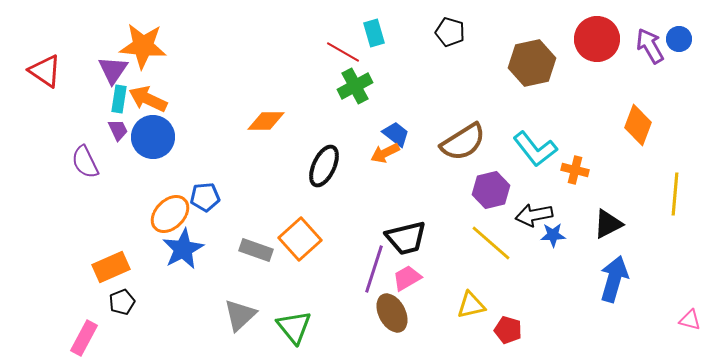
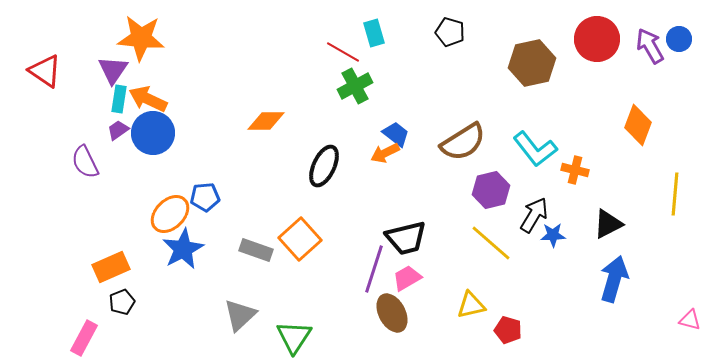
orange star at (143, 46): moved 2 px left, 8 px up
purple trapezoid at (118, 130): rotated 100 degrees counterclockwise
blue circle at (153, 137): moved 4 px up
black arrow at (534, 215): rotated 132 degrees clockwise
green triangle at (294, 327): moved 10 px down; rotated 12 degrees clockwise
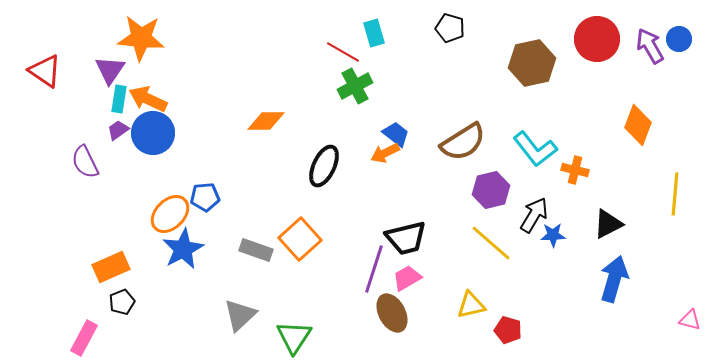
black pentagon at (450, 32): moved 4 px up
purple triangle at (113, 70): moved 3 px left
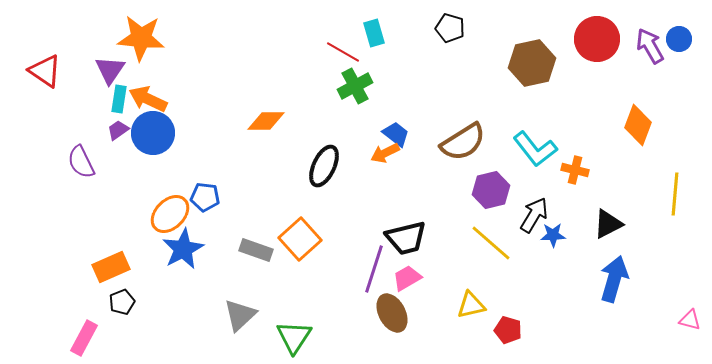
purple semicircle at (85, 162): moved 4 px left
blue pentagon at (205, 197): rotated 12 degrees clockwise
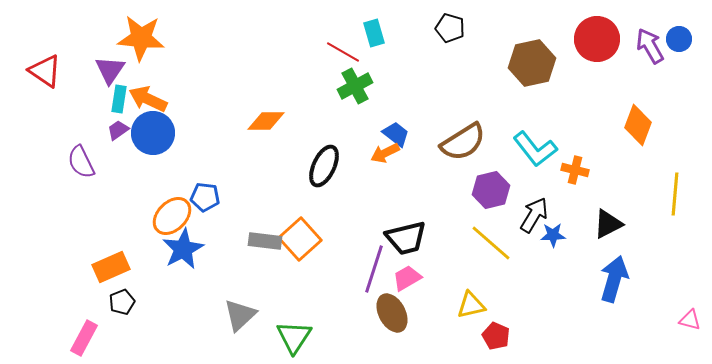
orange ellipse at (170, 214): moved 2 px right, 2 px down
gray rectangle at (256, 250): moved 9 px right, 9 px up; rotated 12 degrees counterclockwise
red pentagon at (508, 330): moved 12 px left, 6 px down; rotated 8 degrees clockwise
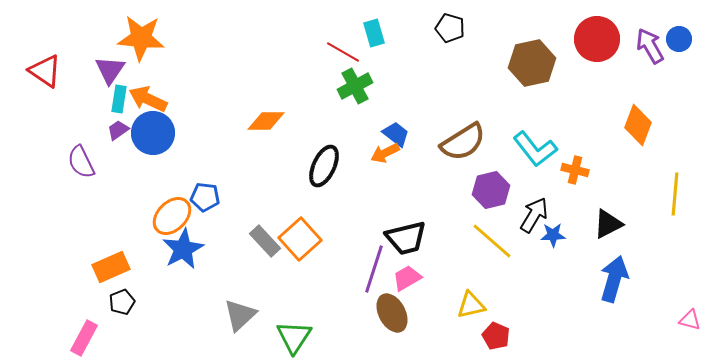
gray rectangle at (265, 241): rotated 40 degrees clockwise
yellow line at (491, 243): moved 1 px right, 2 px up
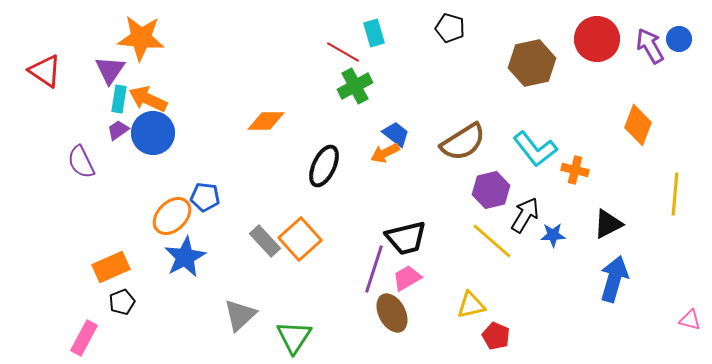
black arrow at (534, 215): moved 9 px left
blue star at (183, 249): moved 2 px right, 8 px down
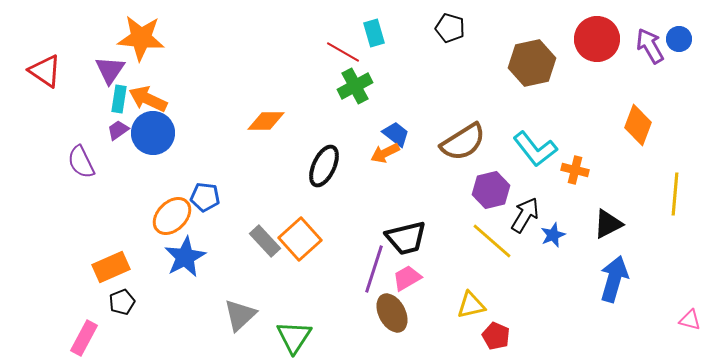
blue star at (553, 235): rotated 20 degrees counterclockwise
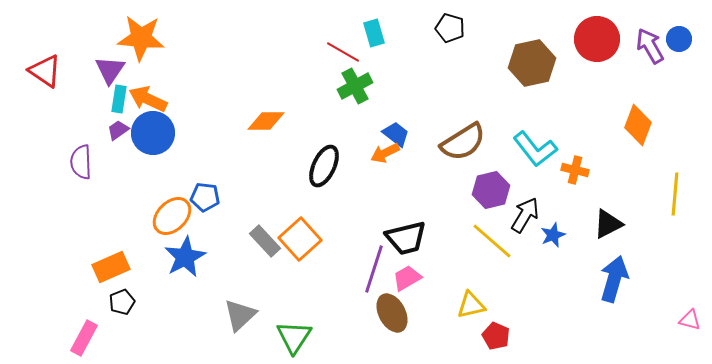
purple semicircle at (81, 162): rotated 24 degrees clockwise
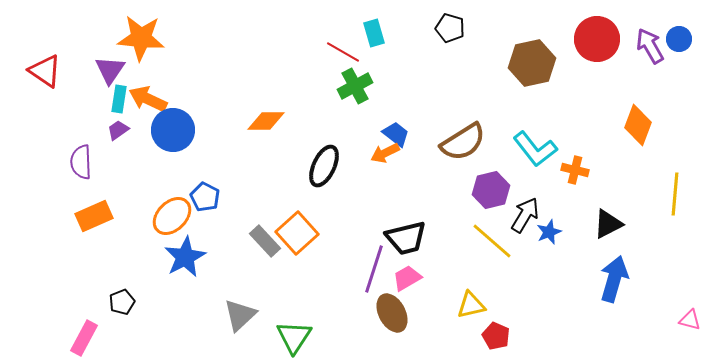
blue circle at (153, 133): moved 20 px right, 3 px up
blue pentagon at (205, 197): rotated 20 degrees clockwise
blue star at (553, 235): moved 4 px left, 3 px up
orange square at (300, 239): moved 3 px left, 6 px up
orange rectangle at (111, 267): moved 17 px left, 51 px up
